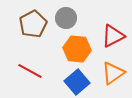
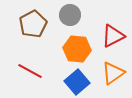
gray circle: moved 4 px right, 3 px up
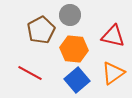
brown pentagon: moved 8 px right, 6 px down
red triangle: rotated 40 degrees clockwise
orange hexagon: moved 3 px left
red line: moved 2 px down
blue square: moved 2 px up
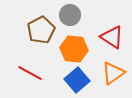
red triangle: moved 1 px left, 1 px down; rotated 20 degrees clockwise
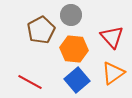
gray circle: moved 1 px right
red triangle: rotated 15 degrees clockwise
red line: moved 9 px down
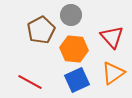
blue square: rotated 15 degrees clockwise
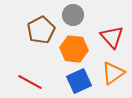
gray circle: moved 2 px right
blue square: moved 2 px right, 1 px down
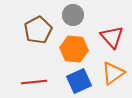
brown pentagon: moved 3 px left
red line: moved 4 px right; rotated 35 degrees counterclockwise
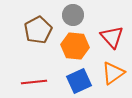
orange hexagon: moved 1 px right, 3 px up
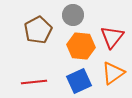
red triangle: rotated 20 degrees clockwise
orange hexagon: moved 6 px right
